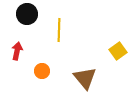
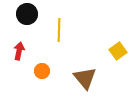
red arrow: moved 2 px right
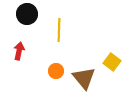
yellow square: moved 6 px left, 11 px down; rotated 18 degrees counterclockwise
orange circle: moved 14 px right
brown triangle: moved 1 px left
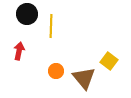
yellow line: moved 8 px left, 4 px up
yellow square: moved 3 px left, 1 px up
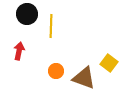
yellow square: moved 2 px down
brown triangle: rotated 30 degrees counterclockwise
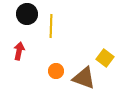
yellow square: moved 4 px left, 5 px up
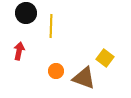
black circle: moved 1 px left, 1 px up
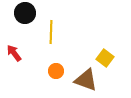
black circle: moved 1 px left
yellow line: moved 6 px down
red arrow: moved 5 px left, 2 px down; rotated 48 degrees counterclockwise
brown triangle: moved 2 px right, 2 px down
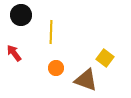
black circle: moved 4 px left, 2 px down
orange circle: moved 3 px up
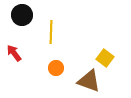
black circle: moved 1 px right
brown triangle: moved 3 px right, 1 px down
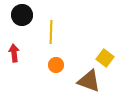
red arrow: rotated 30 degrees clockwise
orange circle: moved 3 px up
